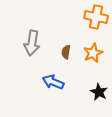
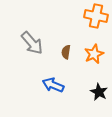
orange cross: moved 1 px up
gray arrow: rotated 50 degrees counterclockwise
orange star: moved 1 px right, 1 px down
blue arrow: moved 3 px down
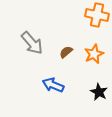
orange cross: moved 1 px right, 1 px up
brown semicircle: rotated 40 degrees clockwise
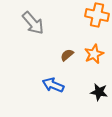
gray arrow: moved 1 px right, 20 px up
brown semicircle: moved 1 px right, 3 px down
black star: rotated 18 degrees counterclockwise
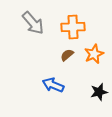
orange cross: moved 24 px left, 12 px down; rotated 15 degrees counterclockwise
black star: rotated 24 degrees counterclockwise
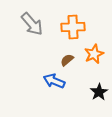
gray arrow: moved 1 px left, 1 px down
brown semicircle: moved 5 px down
blue arrow: moved 1 px right, 4 px up
black star: rotated 18 degrees counterclockwise
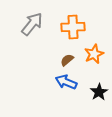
gray arrow: rotated 100 degrees counterclockwise
blue arrow: moved 12 px right, 1 px down
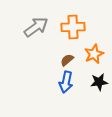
gray arrow: moved 4 px right, 3 px down; rotated 15 degrees clockwise
blue arrow: rotated 100 degrees counterclockwise
black star: moved 10 px up; rotated 24 degrees clockwise
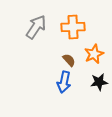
gray arrow: rotated 20 degrees counterclockwise
brown semicircle: moved 2 px right; rotated 88 degrees clockwise
blue arrow: moved 2 px left
